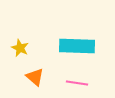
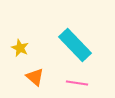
cyan rectangle: moved 2 px left, 1 px up; rotated 44 degrees clockwise
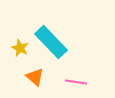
cyan rectangle: moved 24 px left, 3 px up
pink line: moved 1 px left, 1 px up
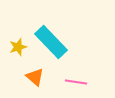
yellow star: moved 2 px left, 1 px up; rotated 30 degrees clockwise
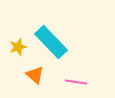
orange triangle: moved 2 px up
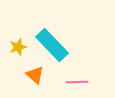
cyan rectangle: moved 1 px right, 3 px down
pink line: moved 1 px right; rotated 10 degrees counterclockwise
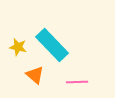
yellow star: rotated 30 degrees clockwise
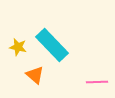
pink line: moved 20 px right
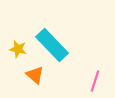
yellow star: moved 2 px down
pink line: moved 2 px left, 1 px up; rotated 70 degrees counterclockwise
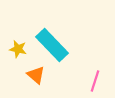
orange triangle: moved 1 px right
